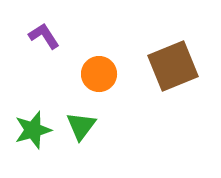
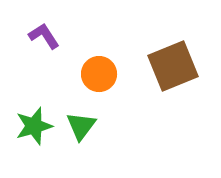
green star: moved 1 px right, 4 px up
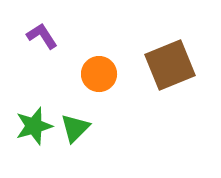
purple L-shape: moved 2 px left
brown square: moved 3 px left, 1 px up
green triangle: moved 6 px left, 2 px down; rotated 8 degrees clockwise
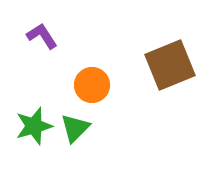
orange circle: moved 7 px left, 11 px down
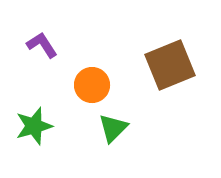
purple L-shape: moved 9 px down
green triangle: moved 38 px right
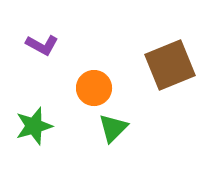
purple L-shape: rotated 152 degrees clockwise
orange circle: moved 2 px right, 3 px down
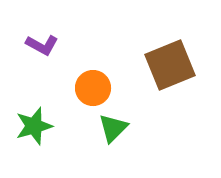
orange circle: moved 1 px left
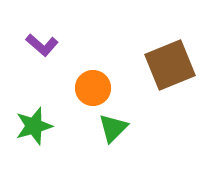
purple L-shape: rotated 12 degrees clockwise
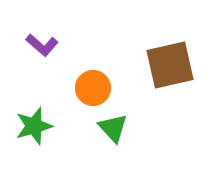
brown square: rotated 9 degrees clockwise
green triangle: rotated 28 degrees counterclockwise
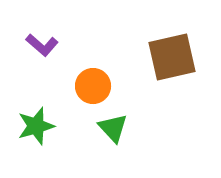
brown square: moved 2 px right, 8 px up
orange circle: moved 2 px up
green star: moved 2 px right
